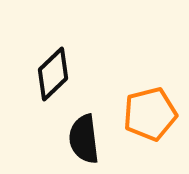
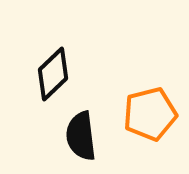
black semicircle: moved 3 px left, 3 px up
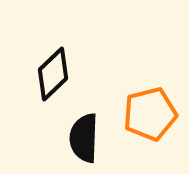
black semicircle: moved 3 px right, 2 px down; rotated 9 degrees clockwise
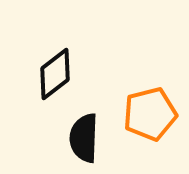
black diamond: moved 2 px right; rotated 6 degrees clockwise
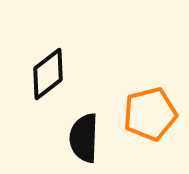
black diamond: moved 7 px left
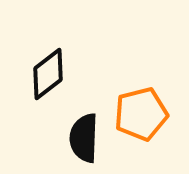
orange pentagon: moved 9 px left
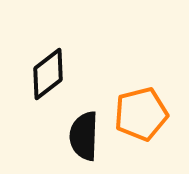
black semicircle: moved 2 px up
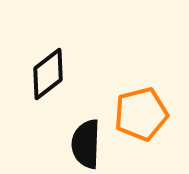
black semicircle: moved 2 px right, 8 px down
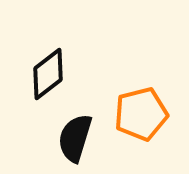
black semicircle: moved 11 px left, 6 px up; rotated 15 degrees clockwise
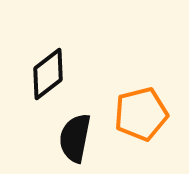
black semicircle: rotated 6 degrees counterclockwise
